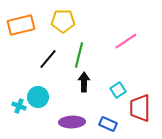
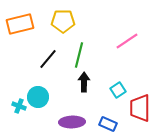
orange rectangle: moved 1 px left, 1 px up
pink line: moved 1 px right
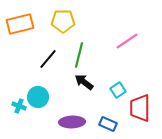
black arrow: rotated 54 degrees counterclockwise
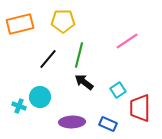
cyan circle: moved 2 px right
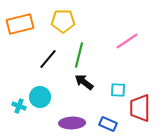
cyan square: rotated 35 degrees clockwise
purple ellipse: moved 1 px down
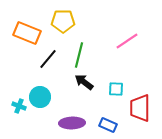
orange rectangle: moved 7 px right, 9 px down; rotated 36 degrees clockwise
cyan square: moved 2 px left, 1 px up
blue rectangle: moved 1 px down
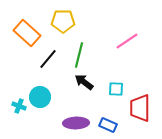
orange rectangle: rotated 20 degrees clockwise
purple ellipse: moved 4 px right
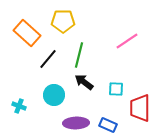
cyan circle: moved 14 px right, 2 px up
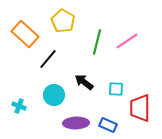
yellow pentagon: rotated 30 degrees clockwise
orange rectangle: moved 2 px left, 1 px down
green line: moved 18 px right, 13 px up
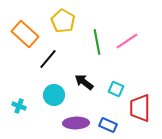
green line: rotated 25 degrees counterclockwise
cyan square: rotated 21 degrees clockwise
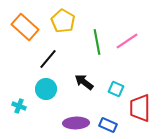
orange rectangle: moved 7 px up
cyan circle: moved 8 px left, 6 px up
